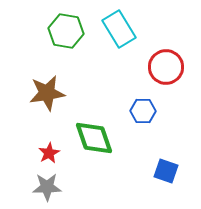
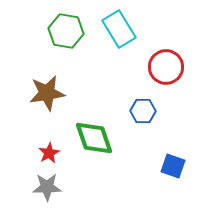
blue square: moved 7 px right, 5 px up
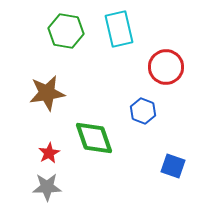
cyan rectangle: rotated 18 degrees clockwise
blue hexagon: rotated 20 degrees clockwise
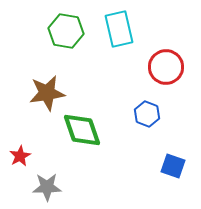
blue hexagon: moved 4 px right, 3 px down
green diamond: moved 12 px left, 8 px up
red star: moved 29 px left, 3 px down
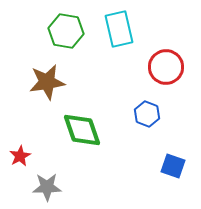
brown star: moved 11 px up
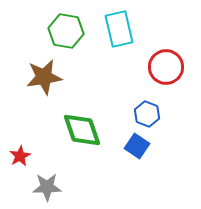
brown star: moved 3 px left, 5 px up
blue square: moved 36 px left, 20 px up; rotated 15 degrees clockwise
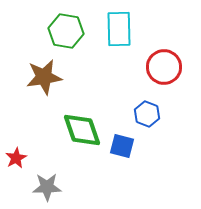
cyan rectangle: rotated 12 degrees clockwise
red circle: moved 2 px left
blue square: moved 15 px left; rotated 20 degrees counterclockwise
red star: moved 4 px left, 2 px down
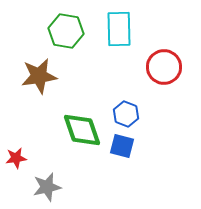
brown star: moved 5 px left, 1 px up
blue hexagon: moved 21 px left
red star: rotated 20 degrees clockwise
gray star: rotated 12 degrees counterclockwise
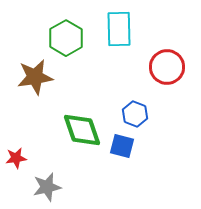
green hexagon: moved 7 px down; rotated 20 degrees clockwise
red circle: moved 3 px right
brown star: moved 4 px left, 1 px down
blue hexagon: moved 9 px right
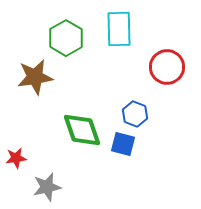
blue square: moved 1 px right, 2 px up
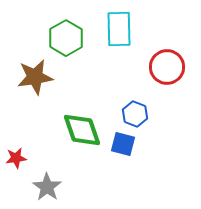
gray star: rotated 24 degrees counterclockwise
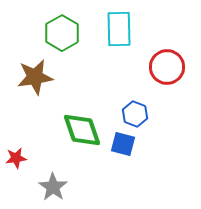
green hexagon: moved 4 px left, 5 px up
gray star: moved 6 px right
